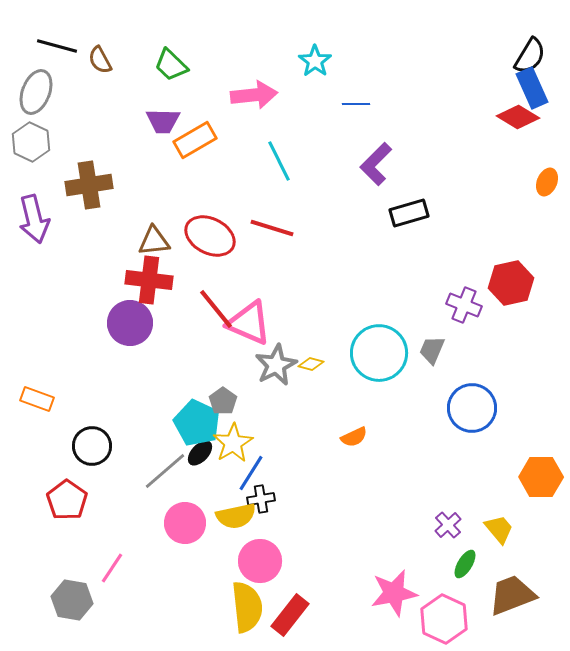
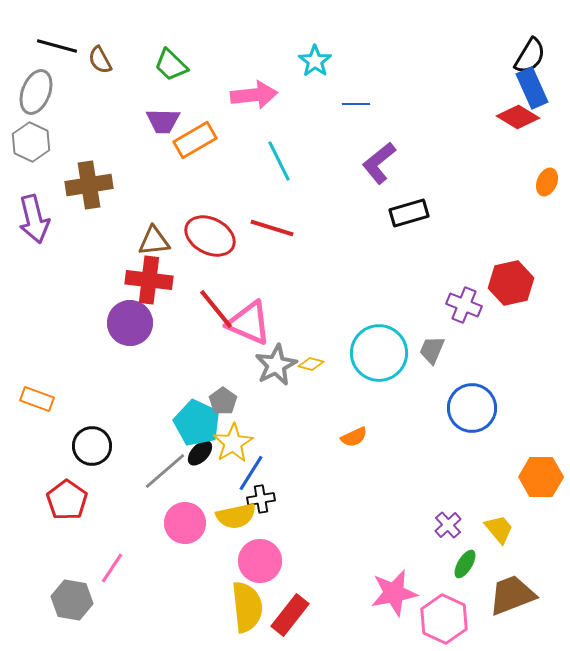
purple L-shape at (376, 164): moved 3 px right, 1 px up; rotated 6 degrees clockwise
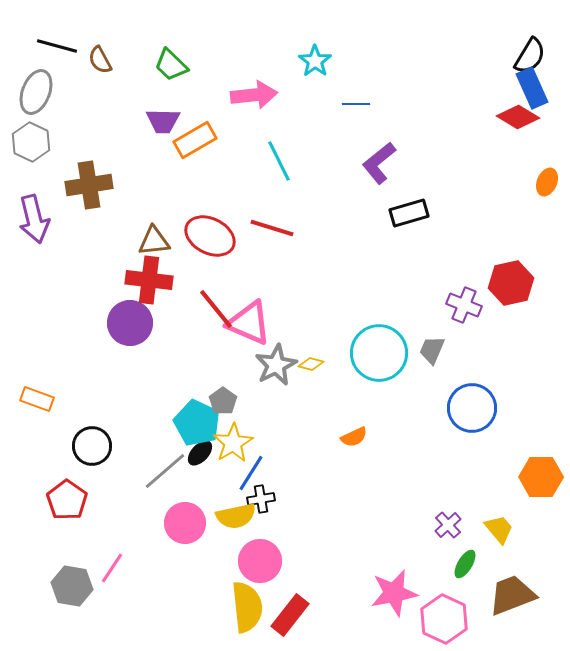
gray hexagon at (72, 600): moved 14 px up
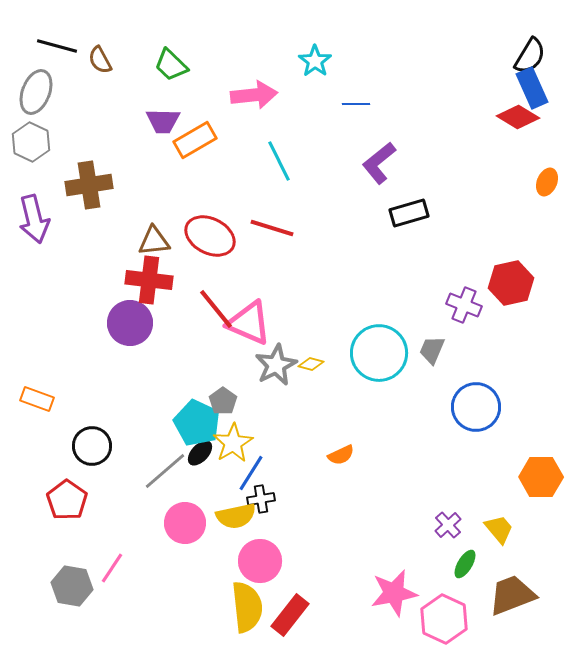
blue circle at (472, 408): moved 4 px right, 1 px up
orange semicircle at (354, 437): moved 13 px left, 18 px down
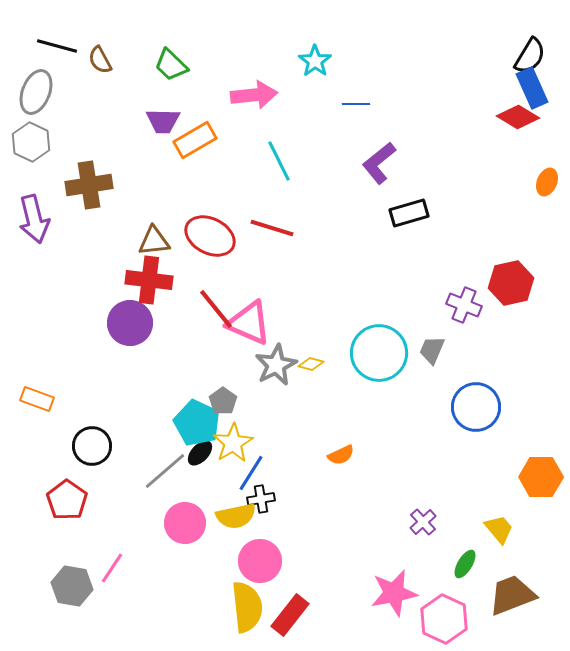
purple cross at (448, 525): moved 25 px left, 3 px up
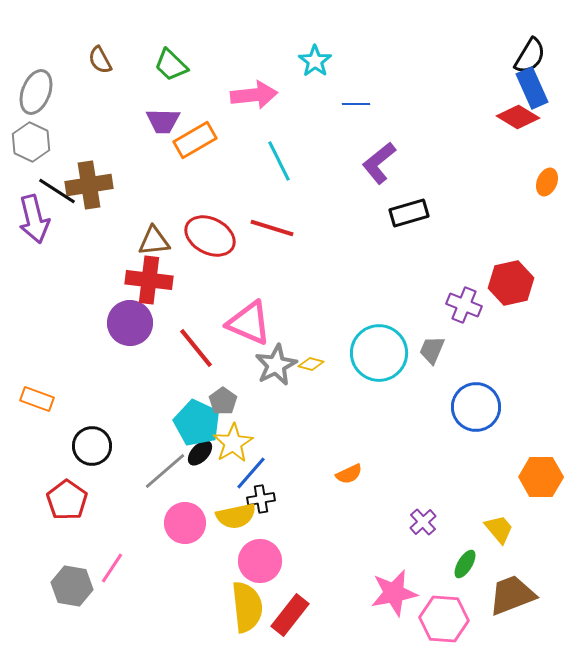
black line at (57, 46): moved 145 px down; rotated 18 degrees clockwise
red line at (216, 309): moved 20 px left, 39 px down
orange semicircle at (341, 455): moved 8 px right, 19 px down
blue line at (251, 473): rotated 9 degrees clockwise
pink hexagon at (444, 619): rotated 21 degrees counterclockwise
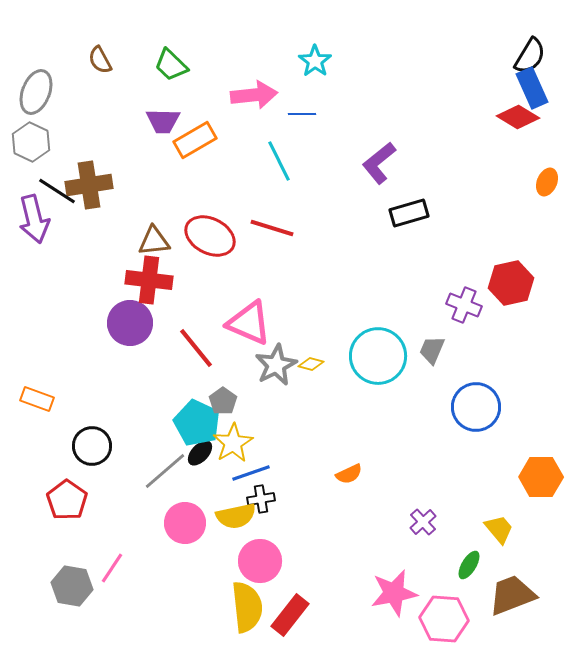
blue line at (356, 104): moved 54 px left, 10 px down
cyan circle at (379, 353): moved 1 px left, 3 px down
blue line at (251, 473): rotated 30 degrees clockwise
green ellipse at (465, 564): moved 4 px right, 1 px down
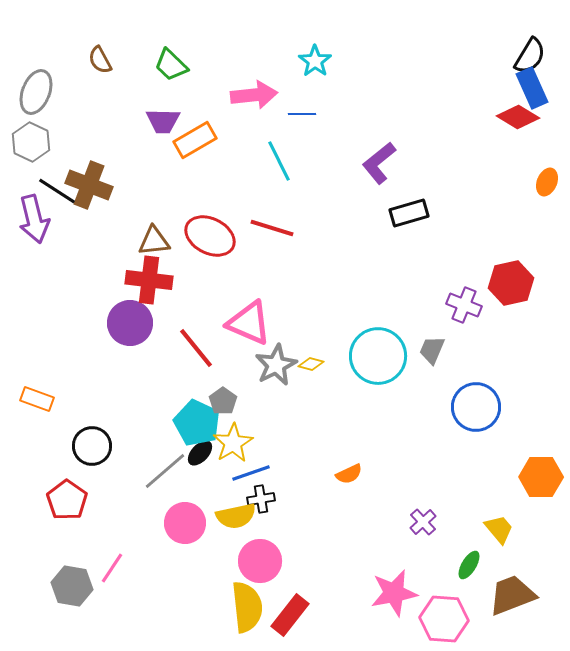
brown cross at (89, 185): rotated 30 degrees clockwise
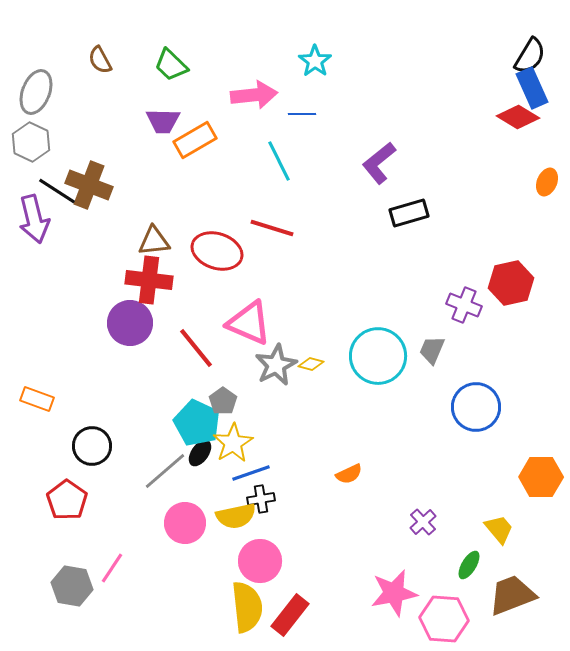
red ellipse at (210, 236): moved 7 px right, 15 px down; rotated 9 degrees counterclockwise
black ellipse at (200, 453): rotated 8 degrees counterclockwise
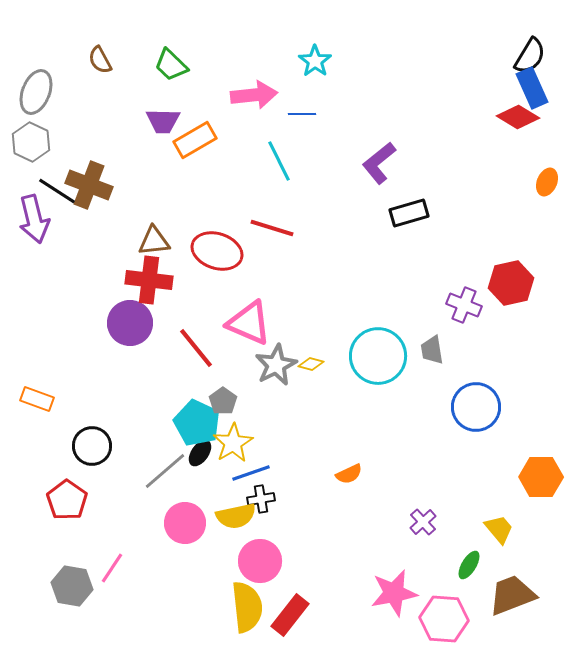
gray trapezoid at (432, 350): rotated 32 degrees counterclockwise
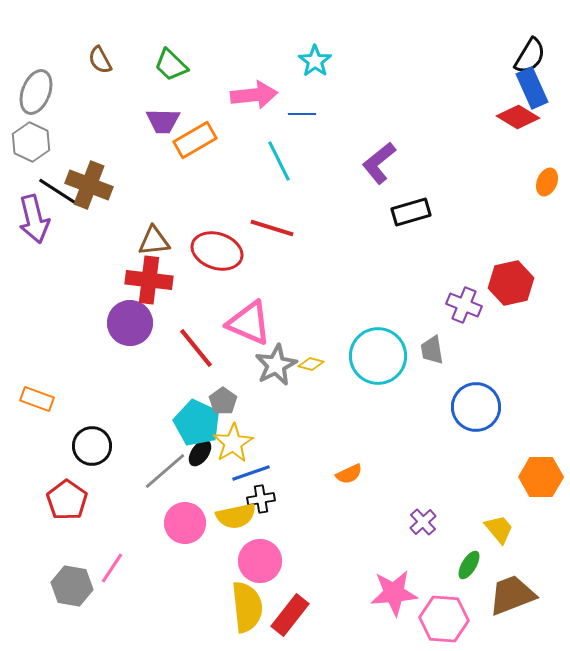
black rectangle at (409, 213): moved 2 px right, 1 px up
pink star at (394, 593): rotated 6 degrees clockwise
